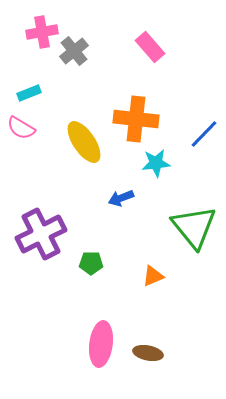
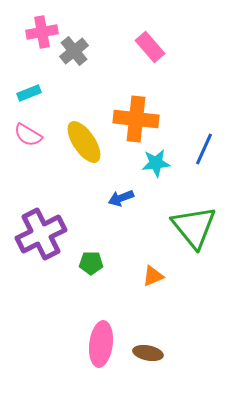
pink semicircle: moved 7 px right, 7 px down
blue line: moved 15 px down; rotated 20 degrees counterclockwise
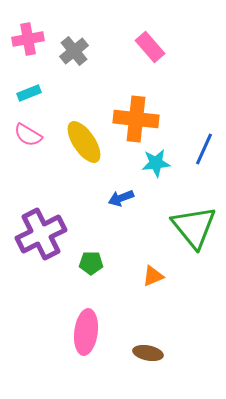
pink cross: moved 14 px left, 7 px down
pink ellipse: moved 15 px left, 12 px up
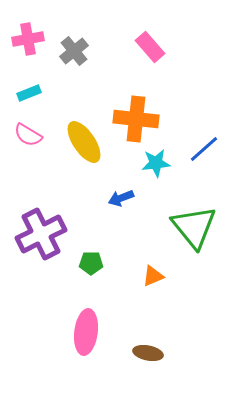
blue line: rotated 24 degrees clockwise
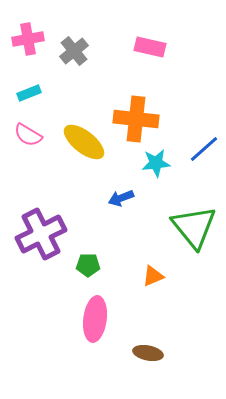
pink rectangle: rotated 36 degrees counterclockwise
yellow ellipse: rotated 18 degrees counterclockwise
green pentagon: moved 3 px left, 2 px down
pink ellipse: moved 9 px right, 13 px up
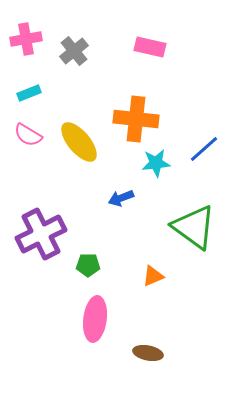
pink cross: moved 2 px left
yellow ellipse: moved 5 px left; rotated 12 degrees clockwise
green triangle: rotated 15 degrees counterclockwise
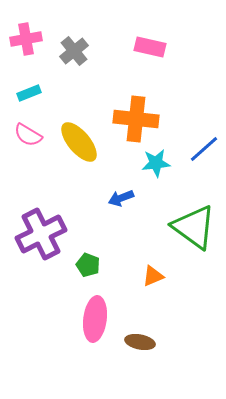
green pentagon: rotated 20 degrees clockwise
brown ellipse: moved 8 px left, 11 px up
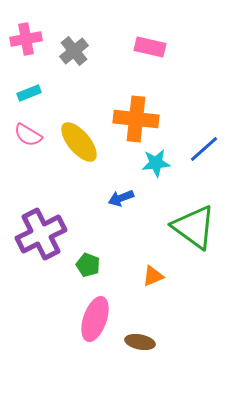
pink ellipse: rotated 12 degrees clockwise
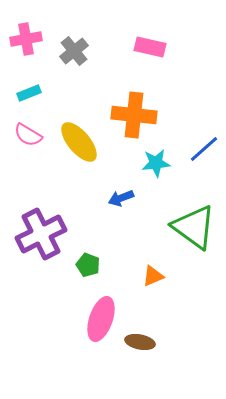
orange cross: moved 2 px left, 4 px up
pink ellipse: moved 6 px right
